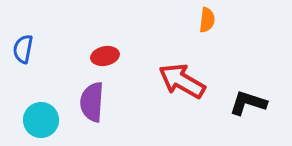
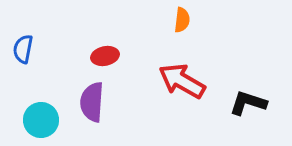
orange semicircle: moved 25 px left
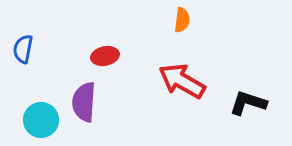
purple semicircle: moved 8 px left
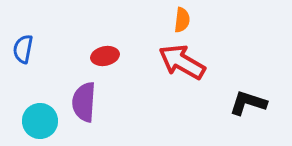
red arrow: moved 19 px up
cyan circle: moved 1 px left, 1 px down
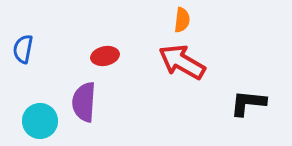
black L-shape: rotated 12 degrees counterclockwise
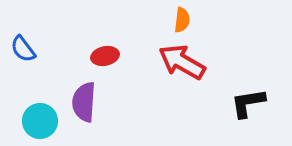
blue semicircle: rotated 48 degrees counterclockwise
black L-shape: rotated 15 degrees counterclockwise
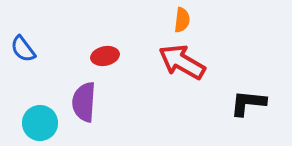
black L-shape: rotated 15 degrees clockwise
cyan circle: moved 2 px down
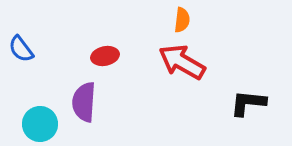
blue semicircle: moved 2 px left
cyan circle: moved 1 px down
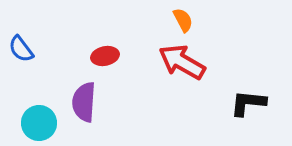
orange semicircle: moved 1 px right; rotated 35 degrees counterclockwise
cyan circle: moved 1 px left, 1 px up
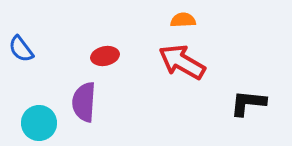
orange semicircle: rotated 65 degrees counterclockwise
